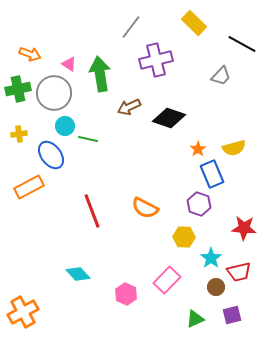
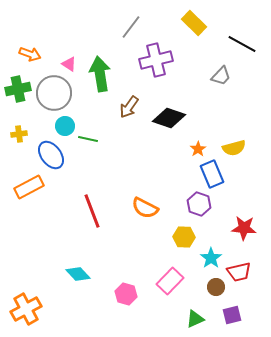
brown arrow: rotated 30 degrees counterclockwise
pink rectangle: moved 3 px right, 1 px down
pink hexagon: rotated 10 degrees counterclockwise
orange cross: moved 3 px right, 3 px up
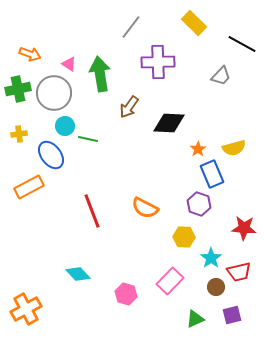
purple cross: moved 2 px right, 2 px down; rotated 12 degrees clockwise
black diamond: moved 5 px down; rotated 16 degrees counterclockwise
